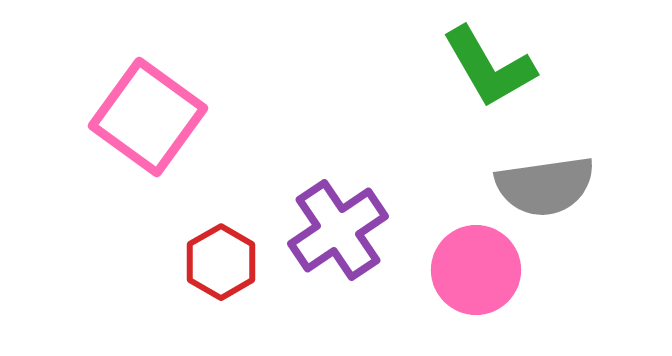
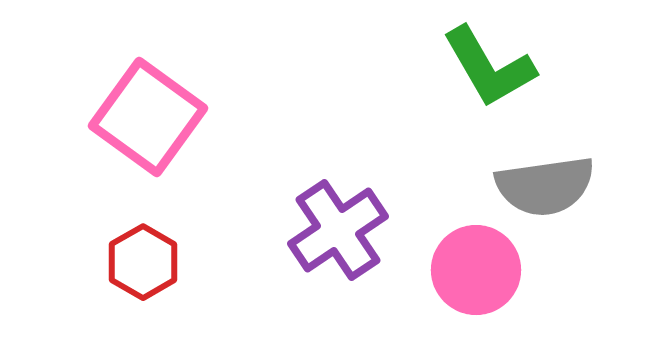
red hexagon: moved 78 px left
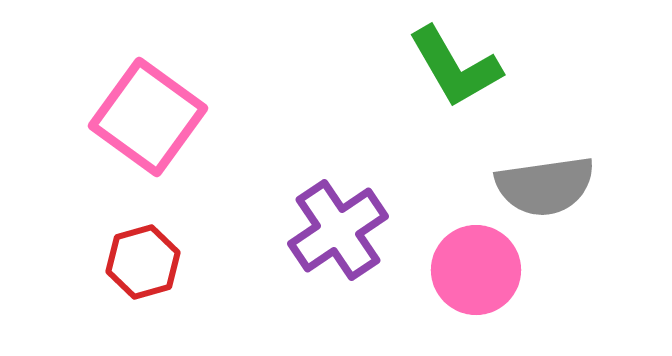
green L-shape: moved 34 px left
red hexagon: rotated 14 degrees clockwise
